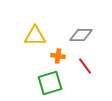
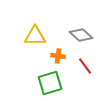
gray diamond: rotated 40 degrees clockwise
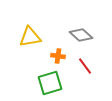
yellow triangle: moved 5 px left, 1 px down; rotated 10 degrees counterclockwise
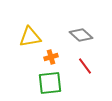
orange cross: moved 7 px left, 1 px down; rotated 24 degrees counterclockwise
green square: rotated 10 degrees clockwise
